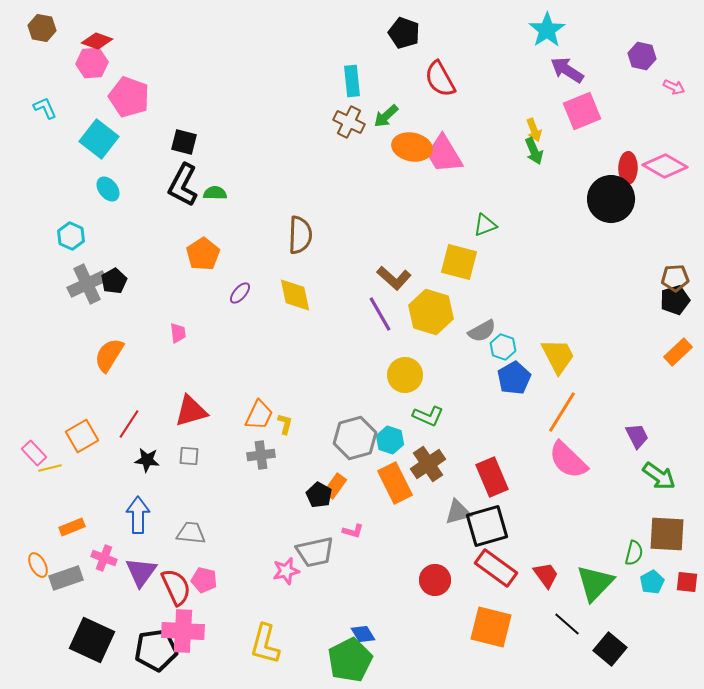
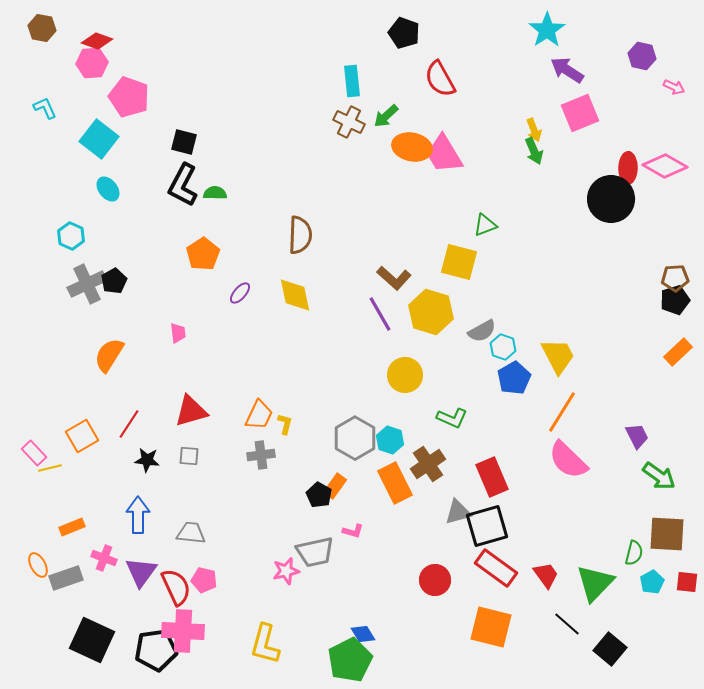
pink square at (582, 111): moved 2 px left, 2 px down
green L-shape at (428, 416): moved 24 px right, 2 px down
gray hexagon at (355, 438): rotated 15 degrees counterclockwise
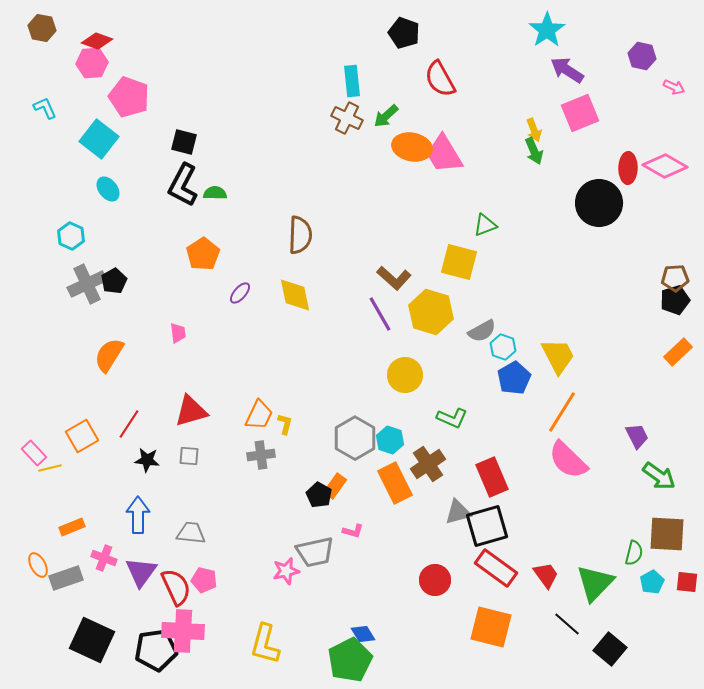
brown cross at (349, 122): moved 2 px left, 4 px up
black circle at (611, 199): moved 12 px left, 4 px down
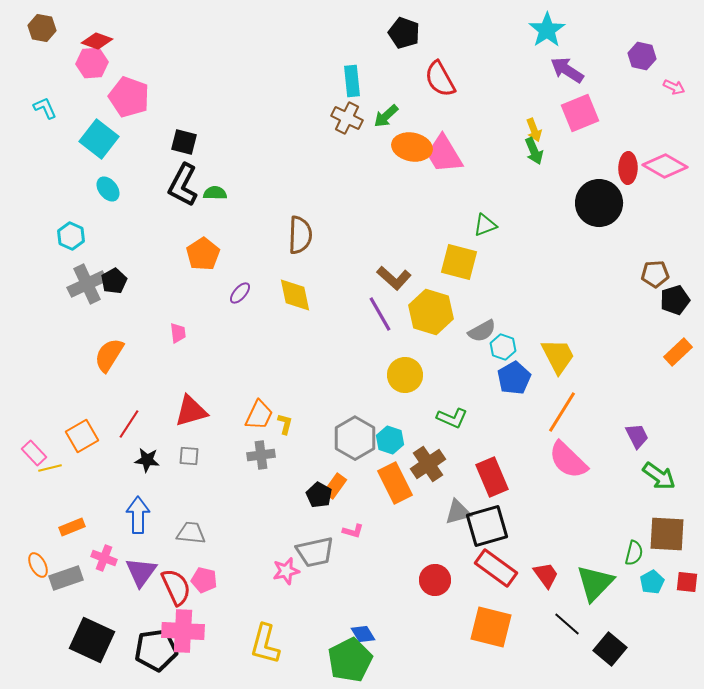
brown pentagon at (675, 278): moved 20 px left, 4 px up
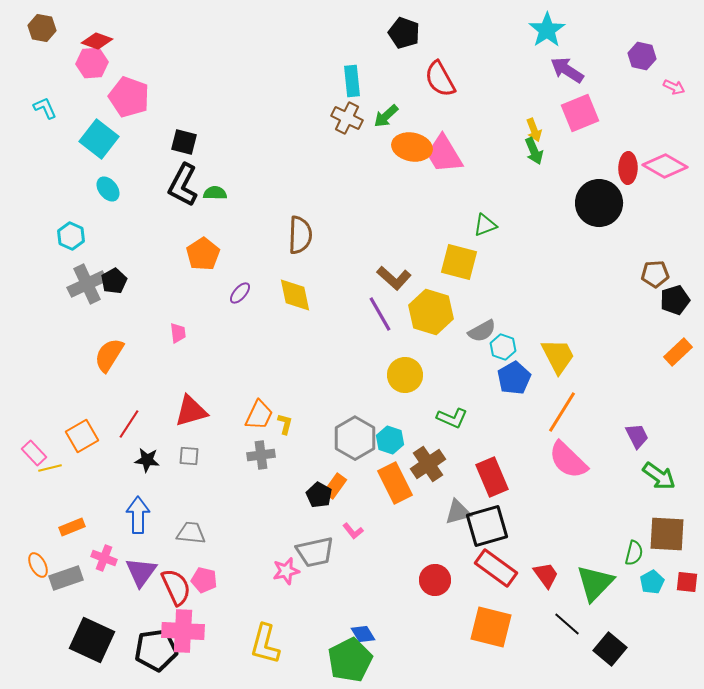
pink L-shape at (353, 531): rotated 35 degrees clockwise
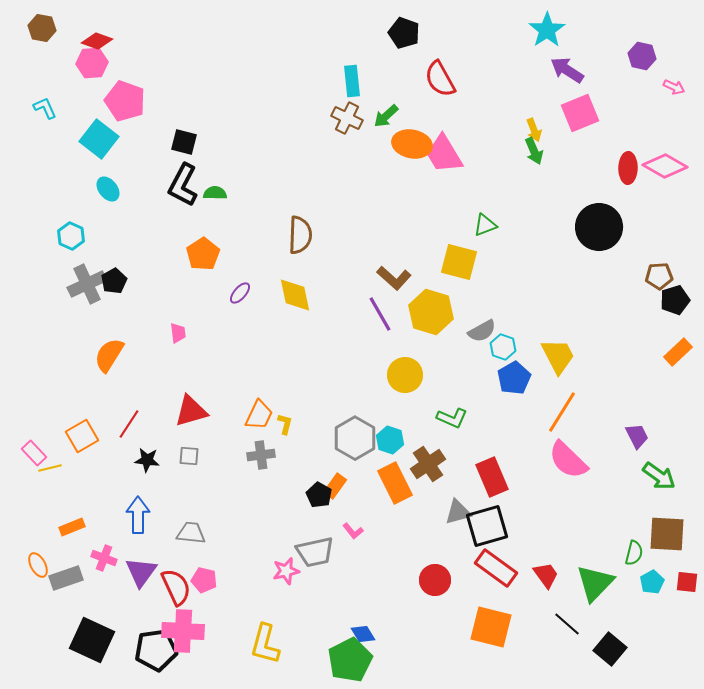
pink pentagon at (129, 97): moved 4 px left, 4 px down
orange ellipse at (412, 147): moved 3 px up
black circle at (599, 203): moved 24 px down
brown pentagon at (655, 274): moved 4 px right, 2 px down
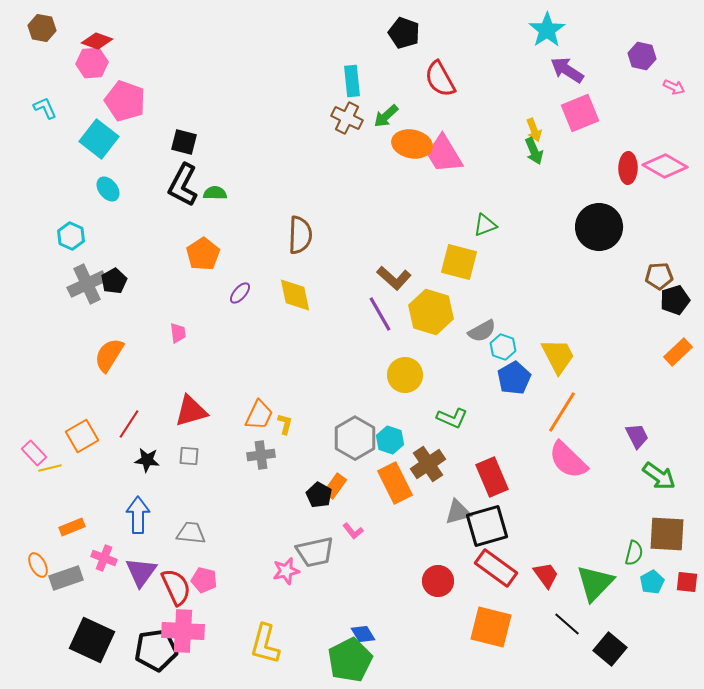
red circle at (435, 580): moved 3 px right, 1 px down
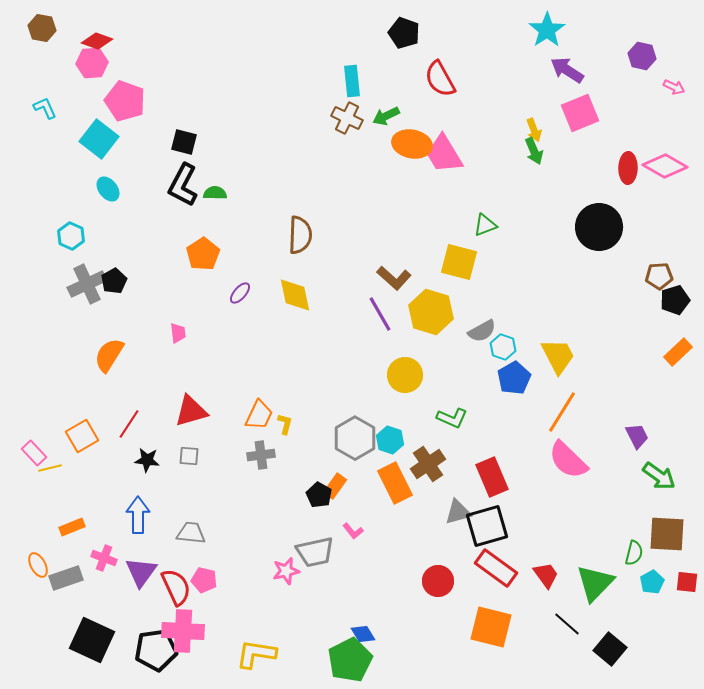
green arrow at (386, 116): rotated 16 degrees clockwise
yellow L-shape at (265, 644): moved 9 px left, 10 px down; rotated 84 degrees clockwise
